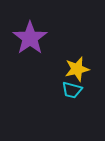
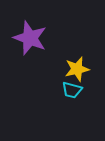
purple star: rotated 16 degrees counterclockwise
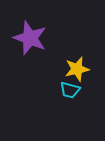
cyan trapezoid: moved 2 px left
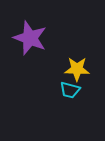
yellow star: rotated 15 degrees clockwise
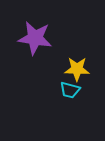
purple star: moved 5 px right; rotated 12 degrees counterclockwise
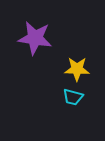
cyan trapezoid: moved 3 px right, 7 px down
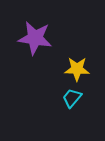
cyan trapezoid: moved 1 px left, 1 px down; rotated 115 degrees clockwise
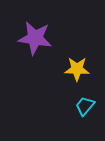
cyan trapezoid: moved 13 px right, 8 px down
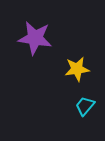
yellow star: rotated 10 degrees counterclockwise
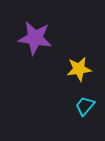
yellow star: moved 2 px right
